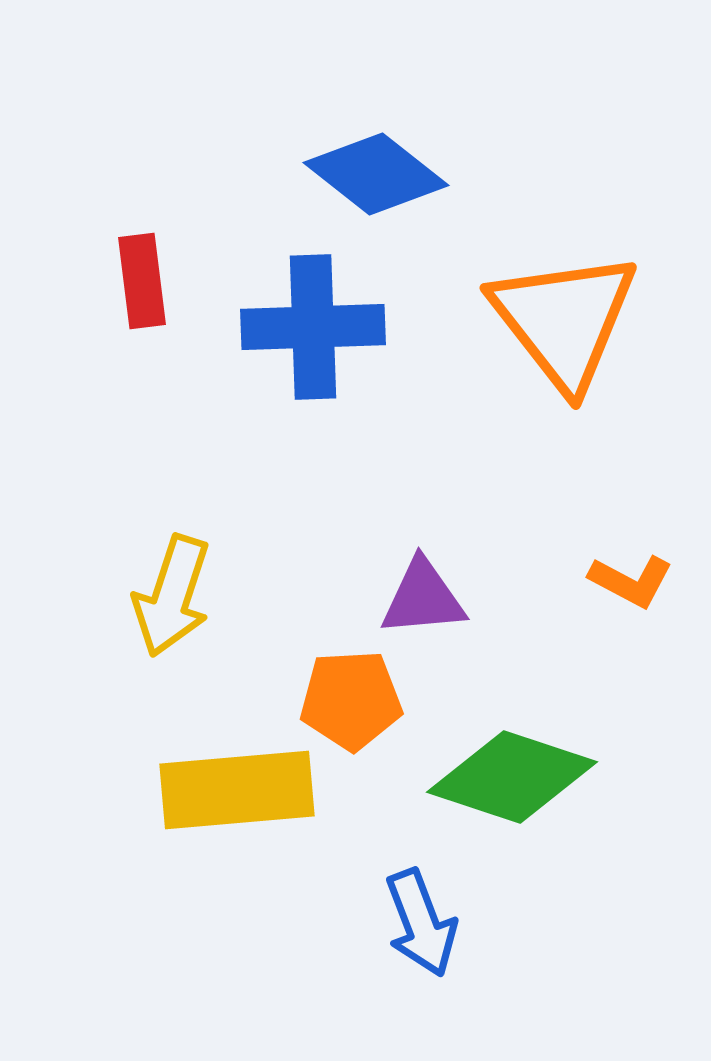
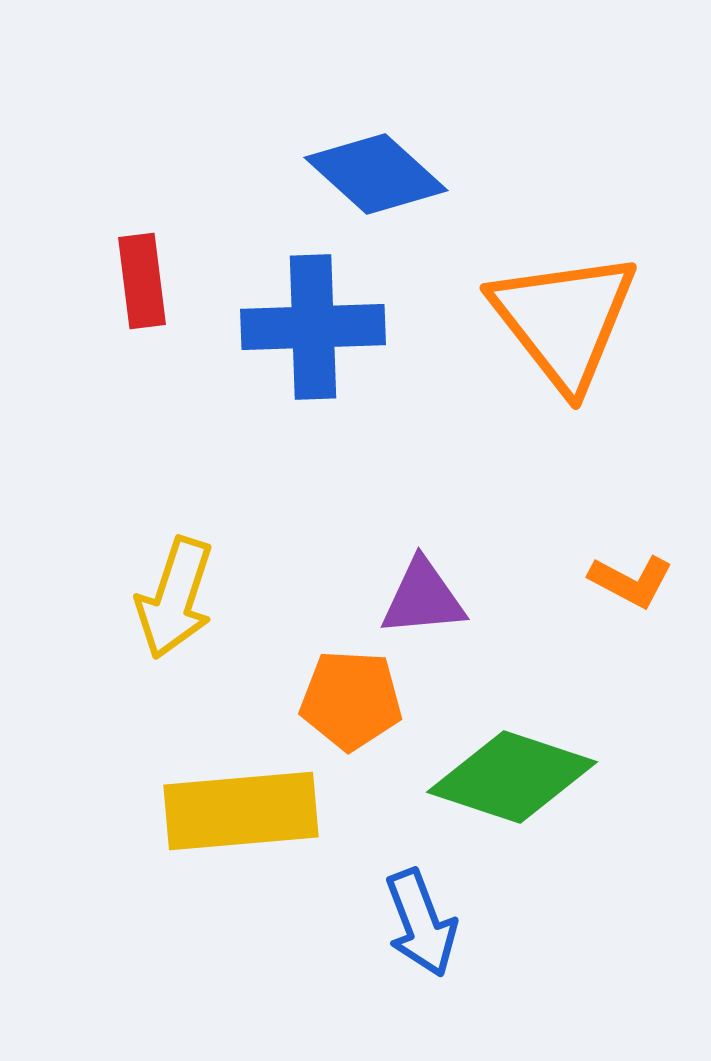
blue diamond: rotated 4 degrees clockwise
yellow arrow: moved 3 px right, 2 px down
orange pentagon: rotated 6 degrees clockwise
yellow rectangle: moved 4 px right, 21 px down
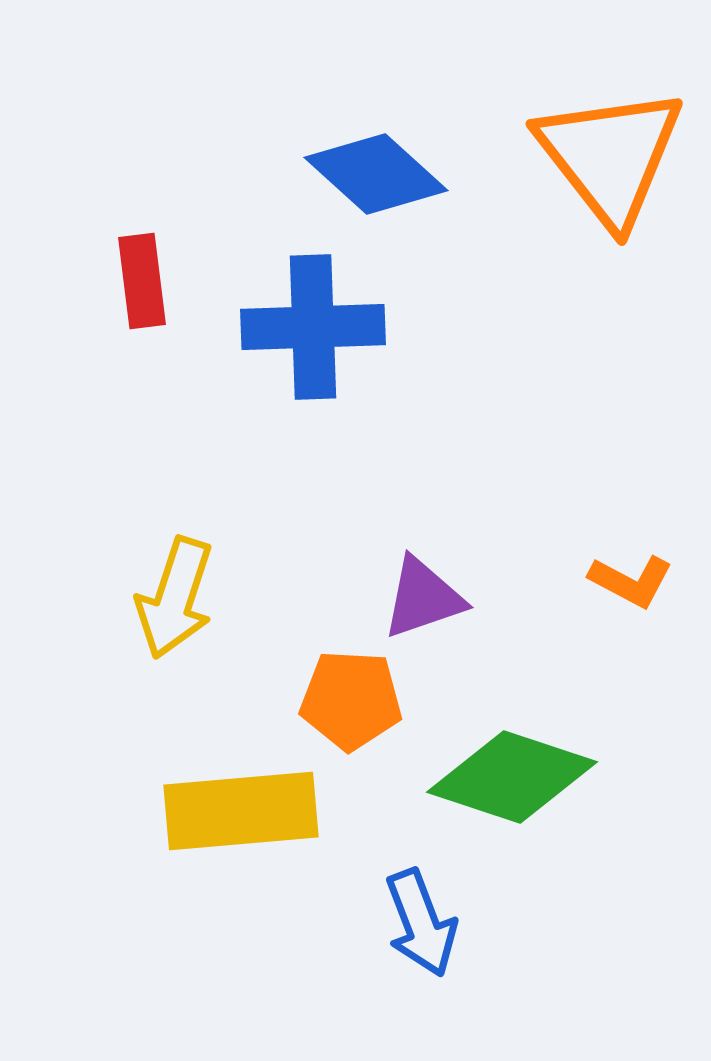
orange triangle: moved 46 px right, 164 px up
purple triangle: rotated 14 degrees counterclockwise
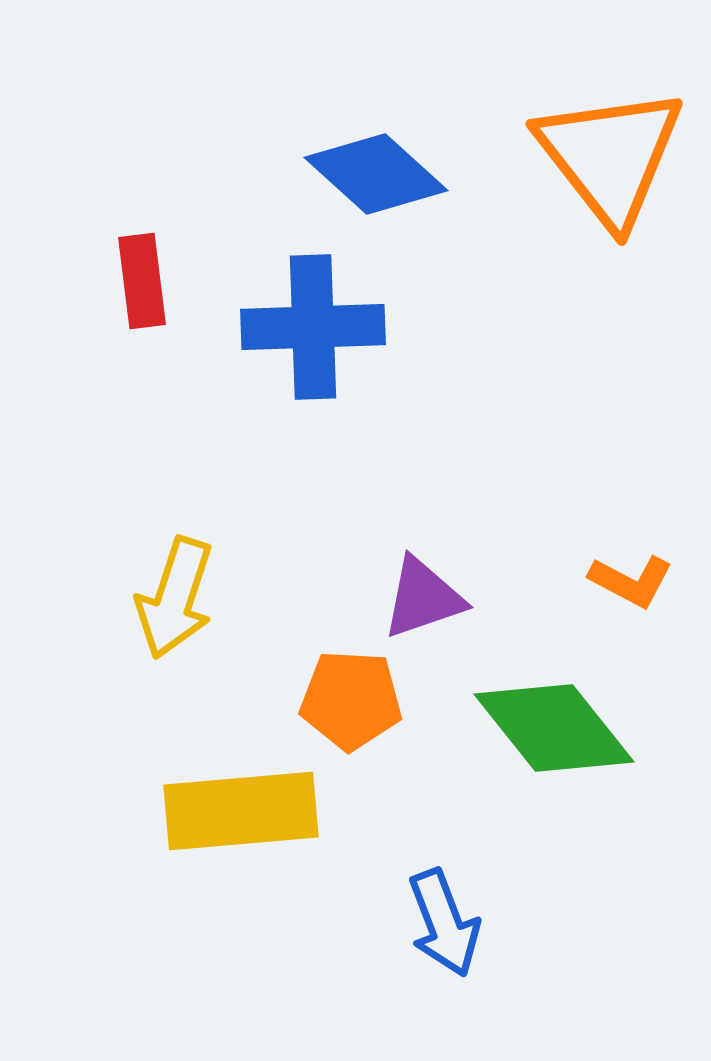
green diamond: moved 42 px right, 49 px up; rotated 33 degrees clockwise
blue arrow: moved 23 px right
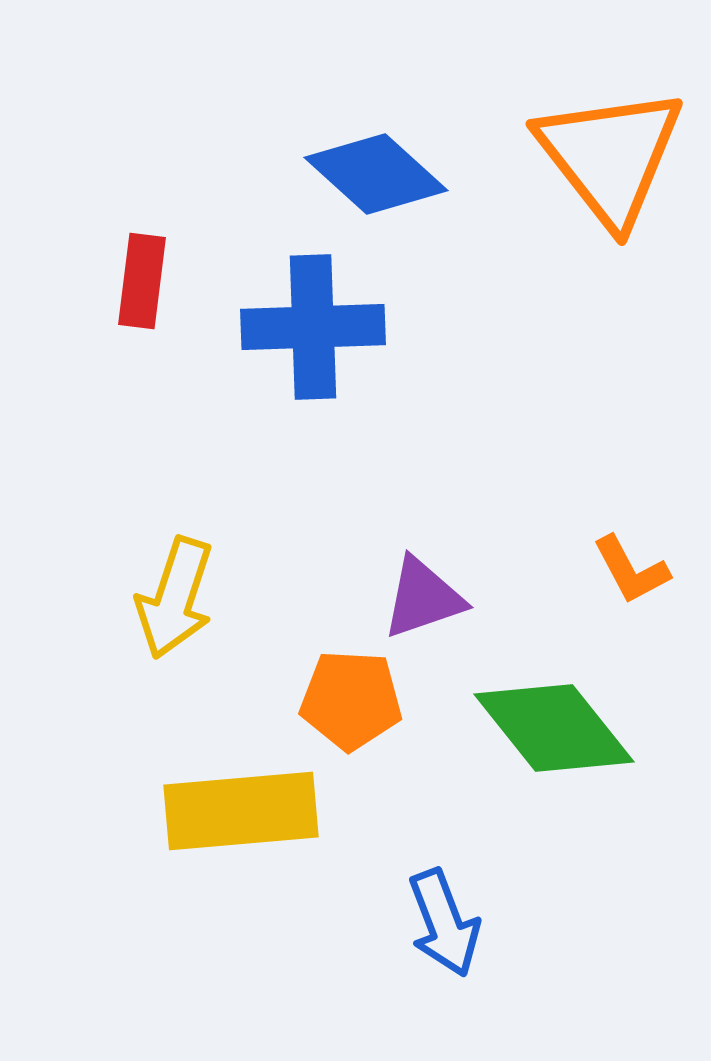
red rectangle: rotated 14 degrees clockwise
orange L-shape: moved 11 px up; rotated 34 degrees clockwise
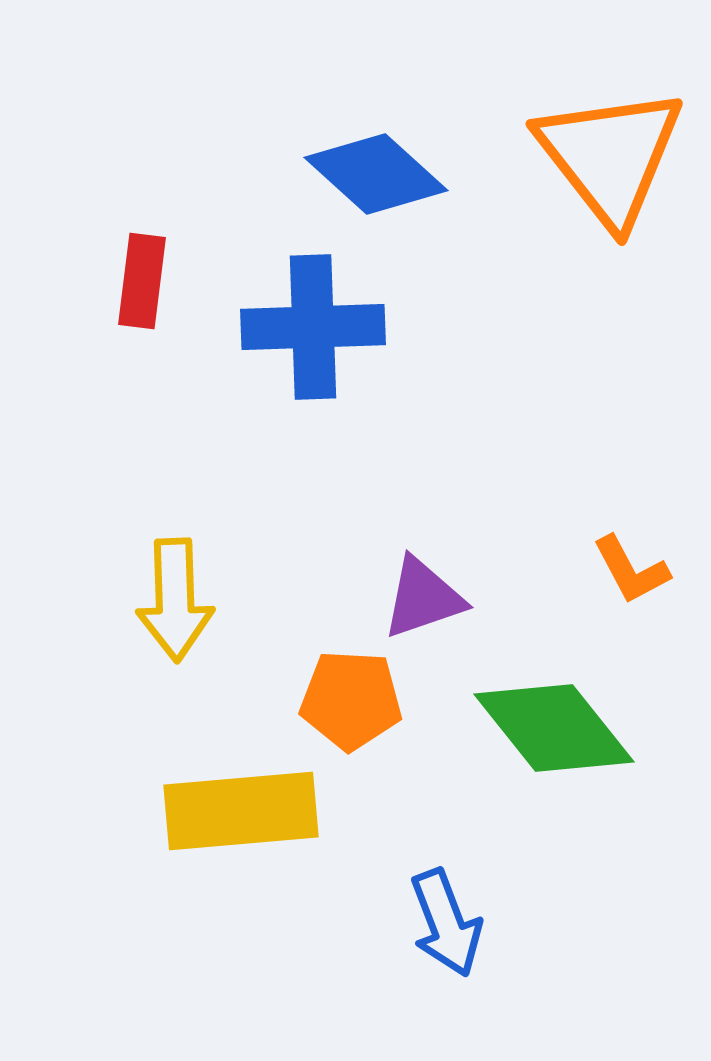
yellow arrow: moved 2 px down; rotated 20 degrees counterclockwise
blue arrow: moved 2 px right
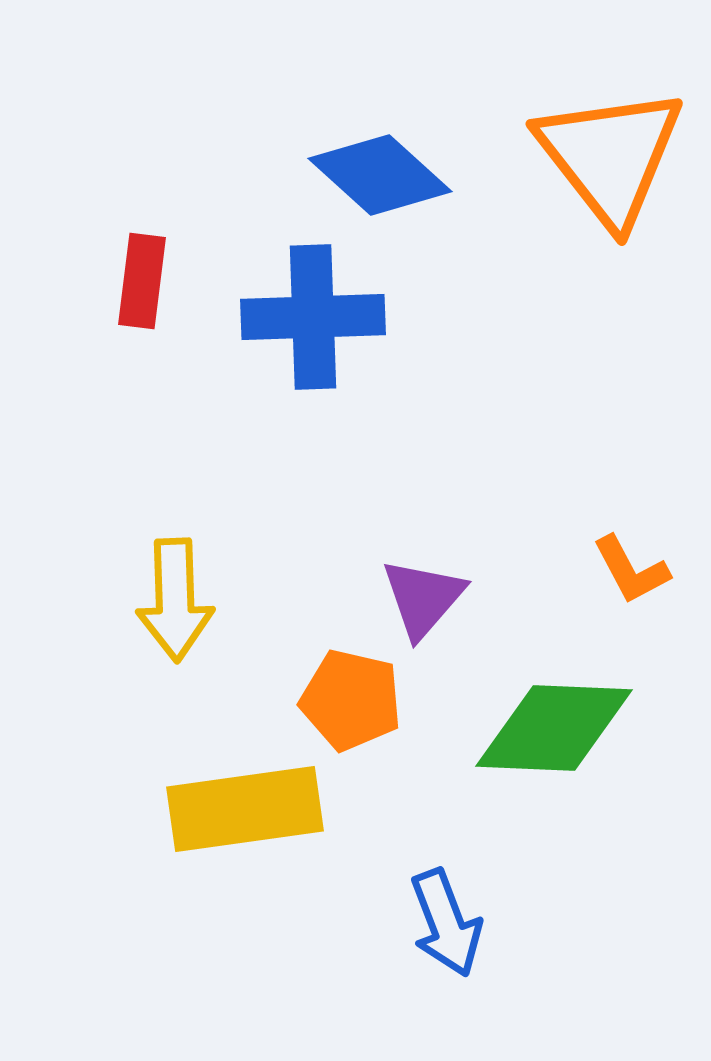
blue diamond: moved 4 px right, 1 px down
blue cross: moved 10 px up
purple triangle: rotated 30 degrees counterclockwise
orange pentagon: rotated 10 degrees clockwise
green diamond: rotated 49 degrees counterclockwise
yellow rectangle: moved 4 px right, 2 px up; rotated 3 degrees counterclockwise
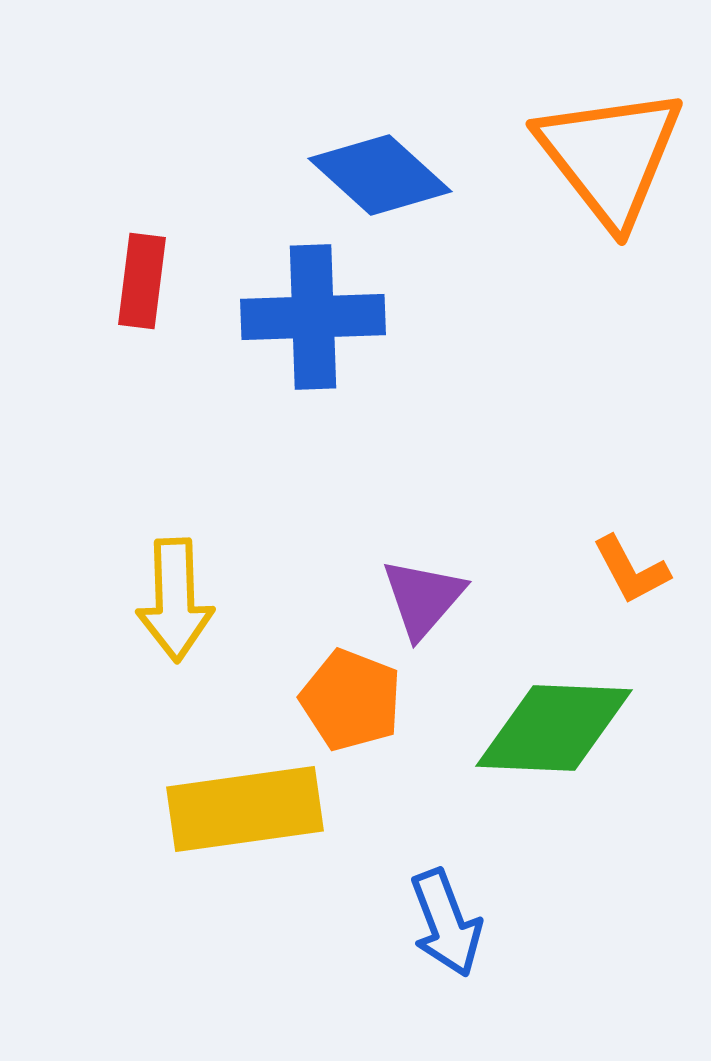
orange pentagon: rotated 8 degrees clockwise
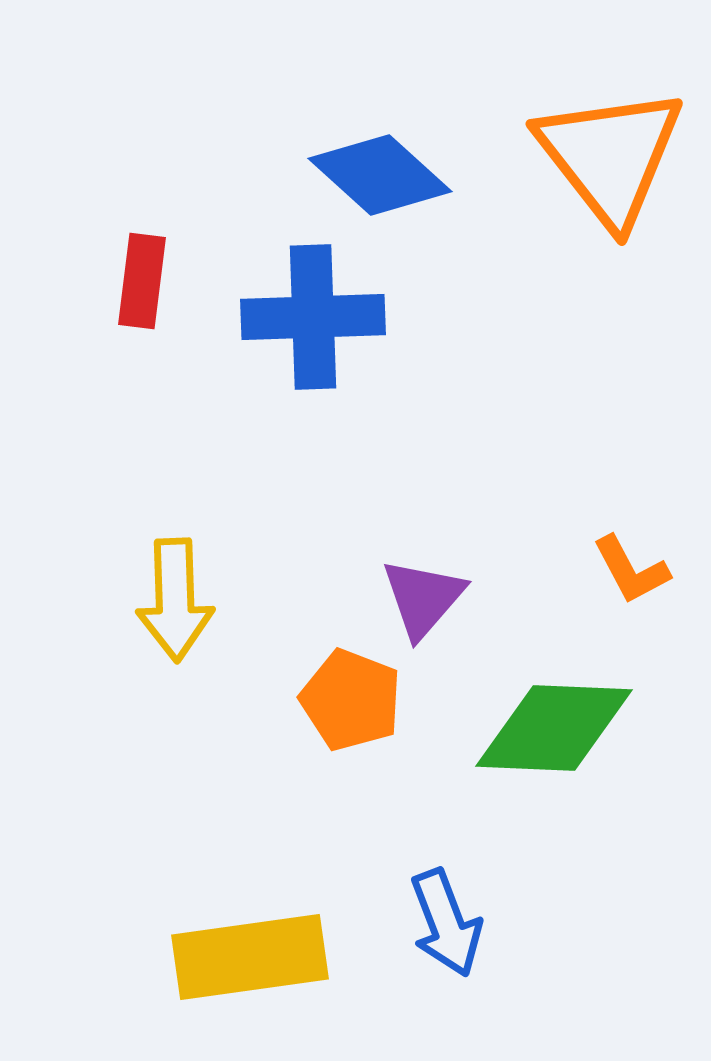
yellow rectangle: moved 5 px right, 148 px down
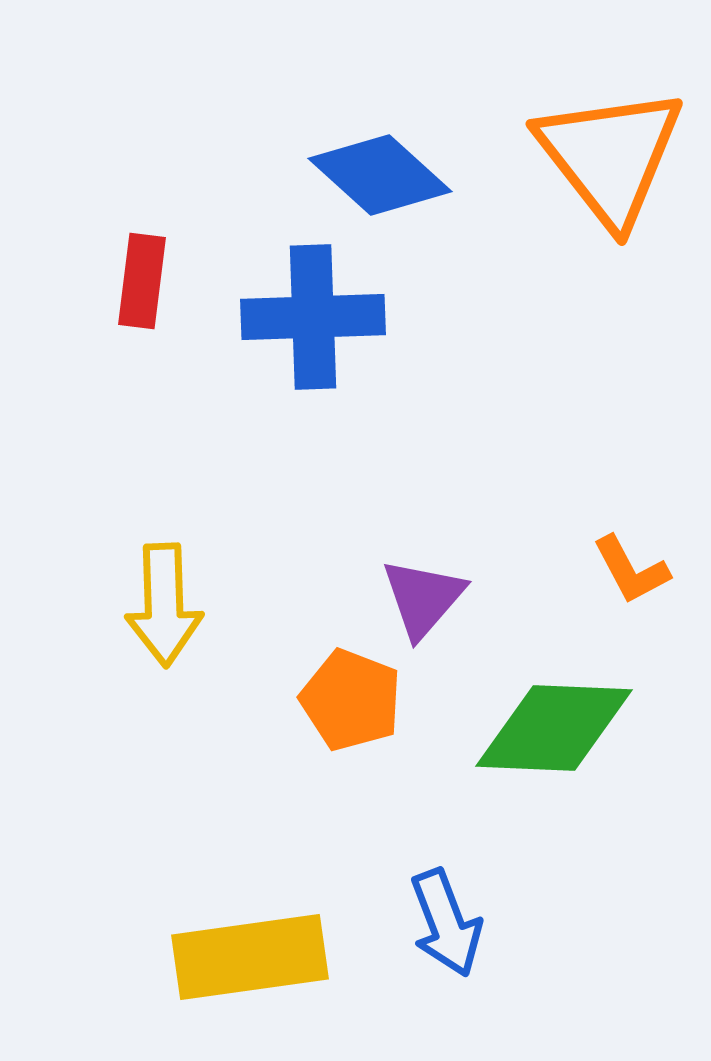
yellow arrow: moved 11 px left, 5 px down
